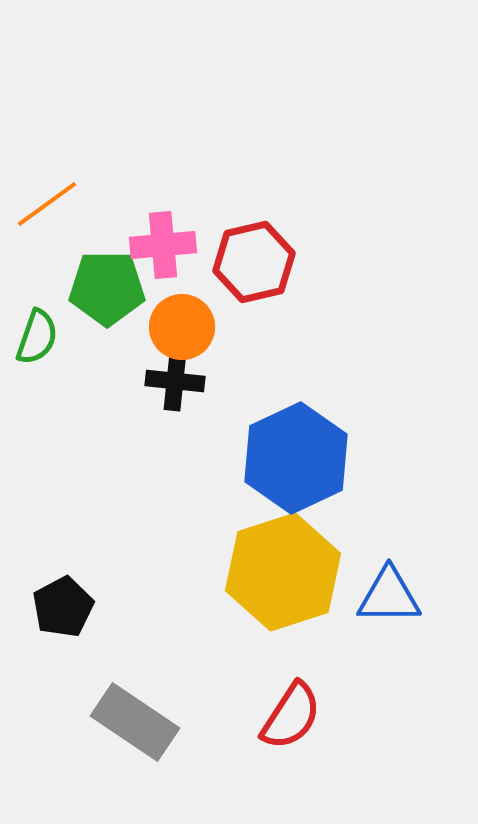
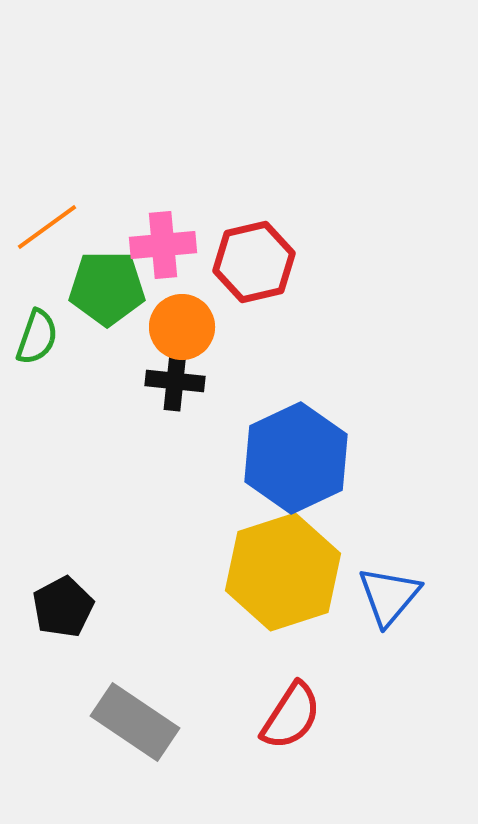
orange line: moved 23 px down
blue triangle: rotated 50 degrees counterclockwise
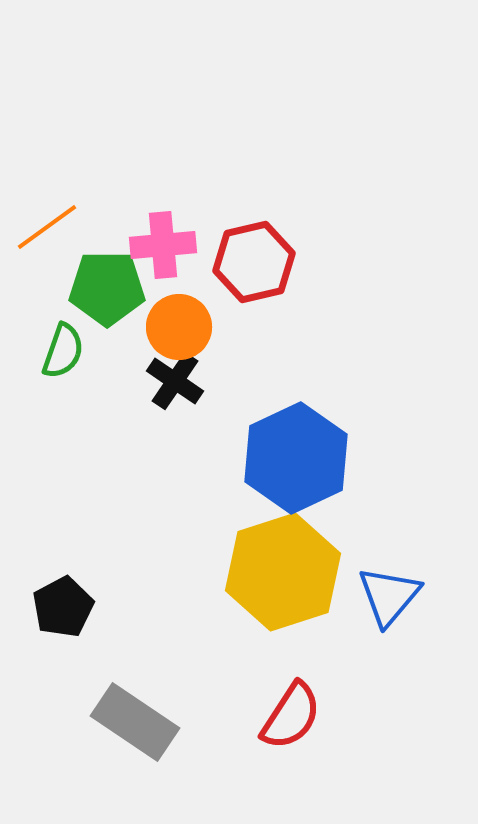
orange circle: moved 3 px left
green semicircle: moved 26 px right, 14 px down
black cross: rotated 28 degrees clockwise
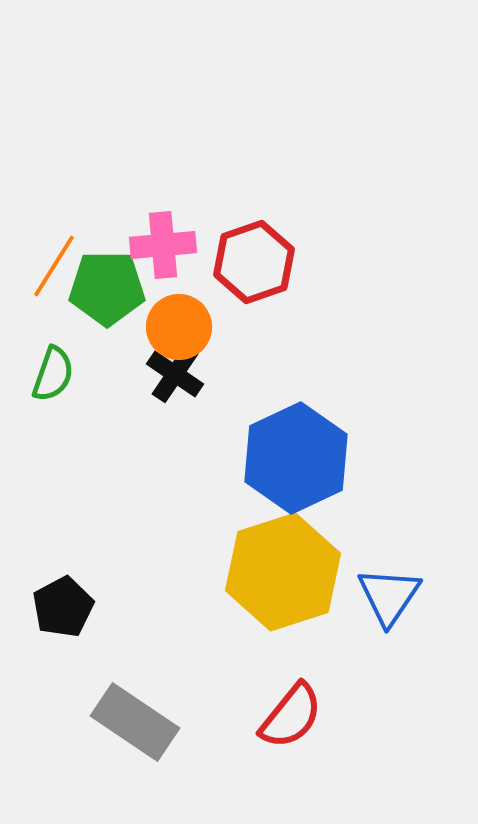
orange line: moved 7 px right, 39 px down; rotated 22 degrees counterclockwise
red hexagon: rotated 6 degrees counterclockwise
green semicircle: moved 10 px left, 23 px down
black cross: moved 7 px up
blue triangle: rotated 6 degrees counterclockwise
red semicircle: rotated 6 degrees clockwise
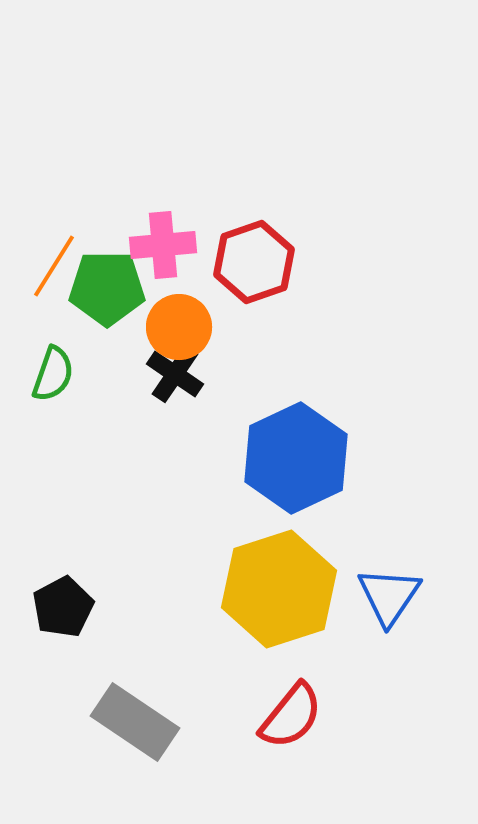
yellow hexagon: moved 4 px left, 17 px down
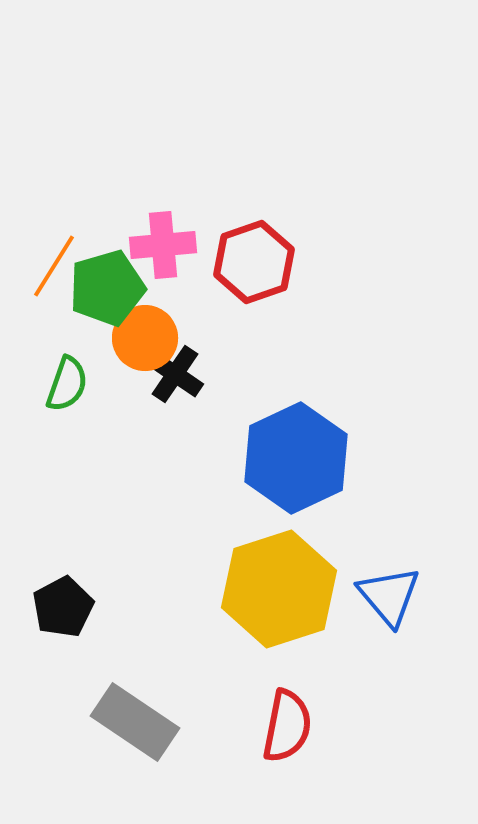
green pentagon: rotated 16 degrees counterclockwise
orange circle: moved 34 px left, 11 px down
green semicircle: moved 14 px right, 10 px down
blue triangle: rotated 14 degrees counterclockwise
red semicircle: moved 4 px left, 10 px down; rotated 28 degrees counterclockwise
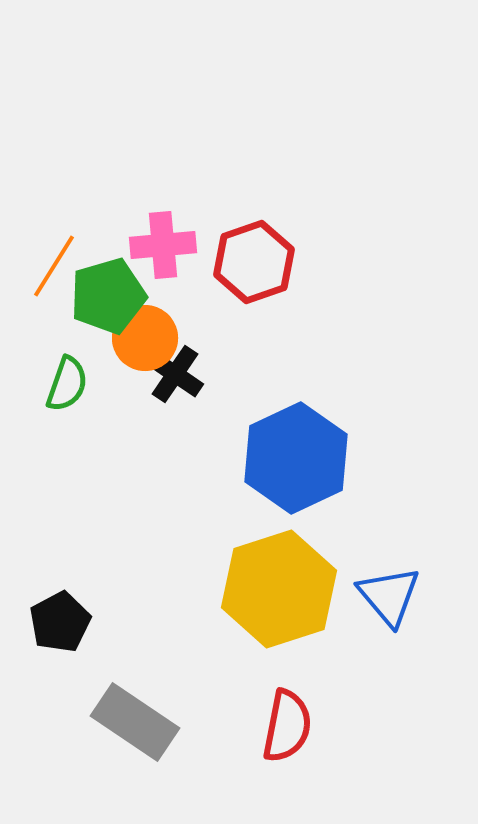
green pentagon: moved 1 px right, 8 px down
black pentagon: moved 3 px left, 15 px down
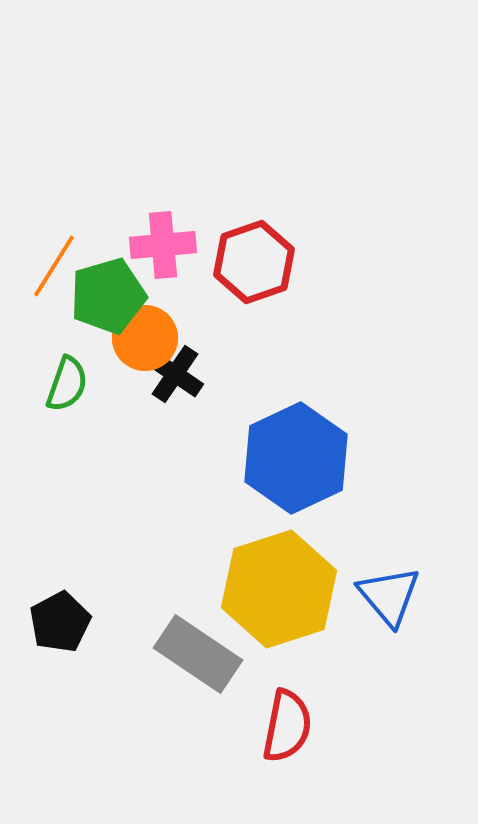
gray rectangle: moved 63 px right, 68 px up
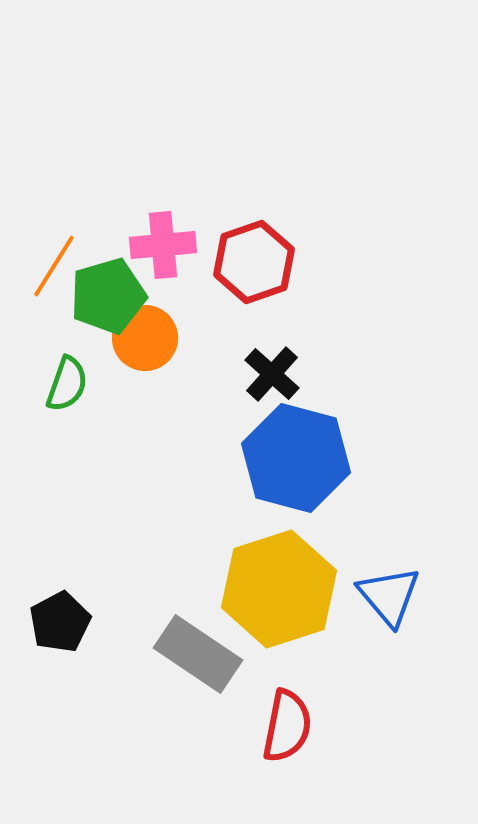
black cross: moved 97 px right; rotated 8 degrees clockwise
blue hexagon: rotated 20 degrees counterclockwise
